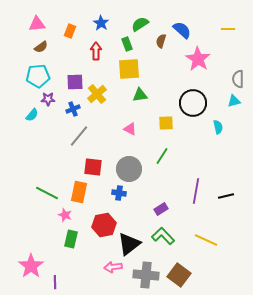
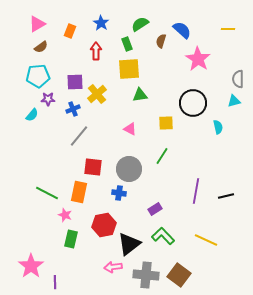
pink triangle at (37, 24): rotated 24 degrees counterclockwise
purple rectangle at (161, 209): moved 6 px left
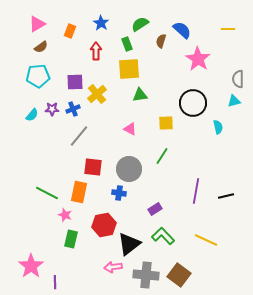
purple star at (48, 99): moved 4 px right, 10 px down
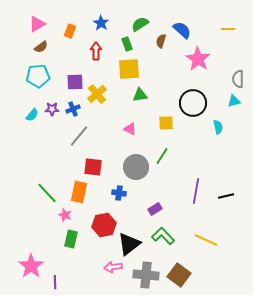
gray circle at (129, 169): moved 7 px right, 2 px up
green line at (47, 193): rotated 20 degrees clockwise
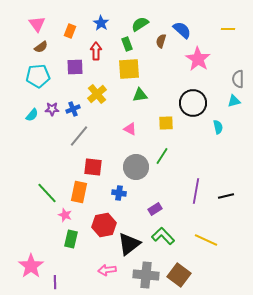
pink triangle at (37, 24): rotated 36 degrees counterclockwise
purple square at (75, 82): moved 15 px up
pink arrow at (113, 267): moved 6 px left, 3 px down
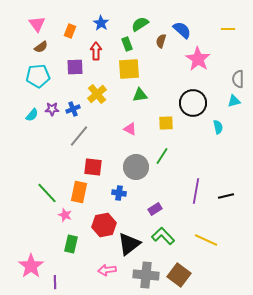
green rectangle at (71, 239): moved 5 px down
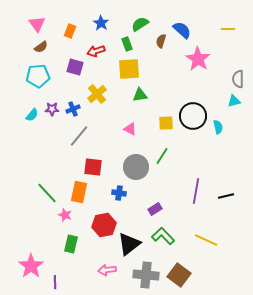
red arrow at (96, 51): rotated 108 degrees counterclockwise
purple square at (75, 67): rotated 18 degrees clockwise
black circle at (193, 103): moved 13 px down
